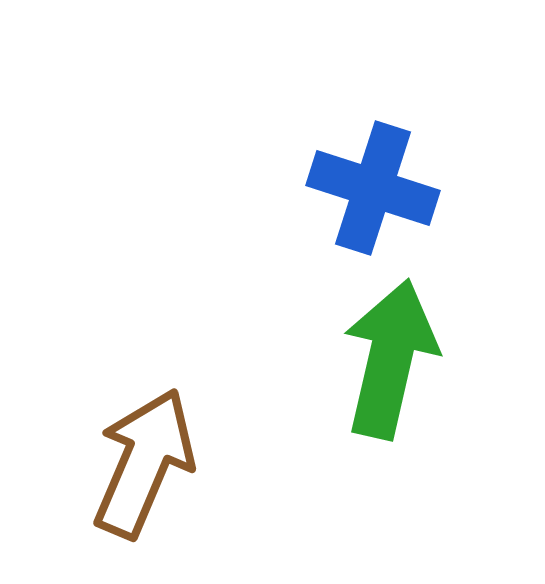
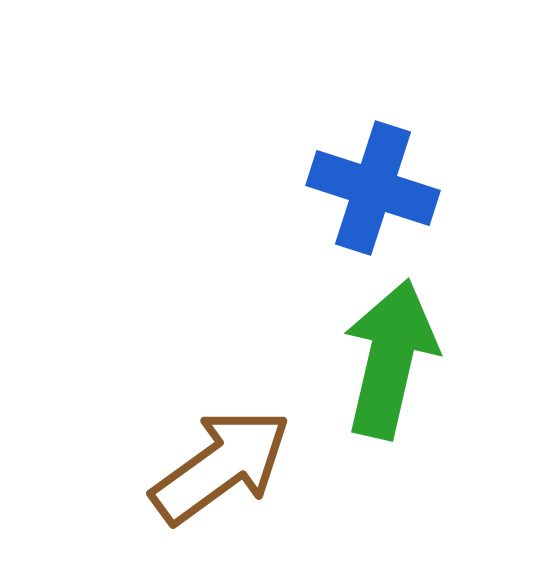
brown arrow: moved 77 px right, 3 px down; rotated 31 degrees clockwise
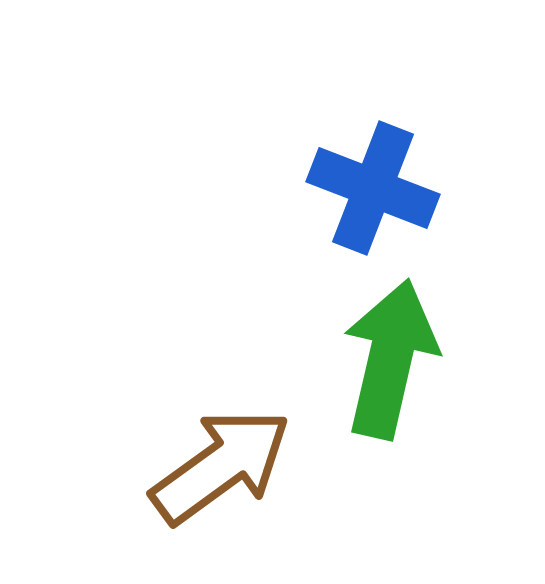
blue cross: rotated 3 degrees clockwise
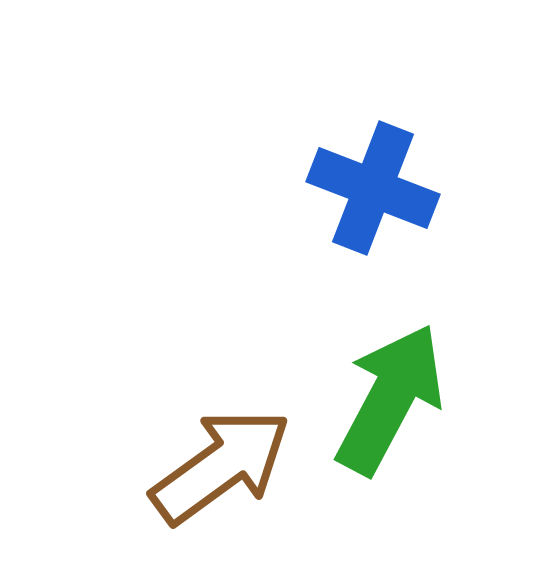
green arrow: moved 40 px down; rotated 15 degrees clockwise
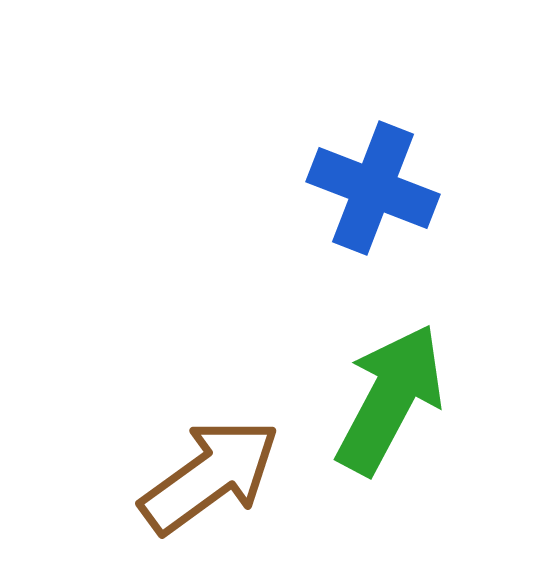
brown arrow: moved 11 px left, 10 px down
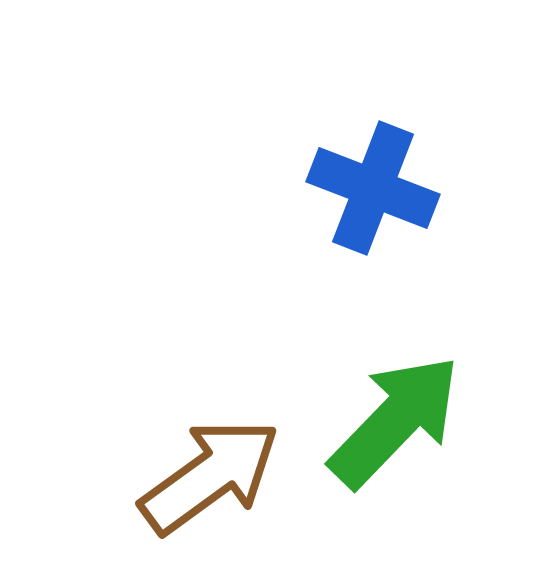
green arrow: moved 5 px right, 22 px down; rotated 16 degrees clockwise
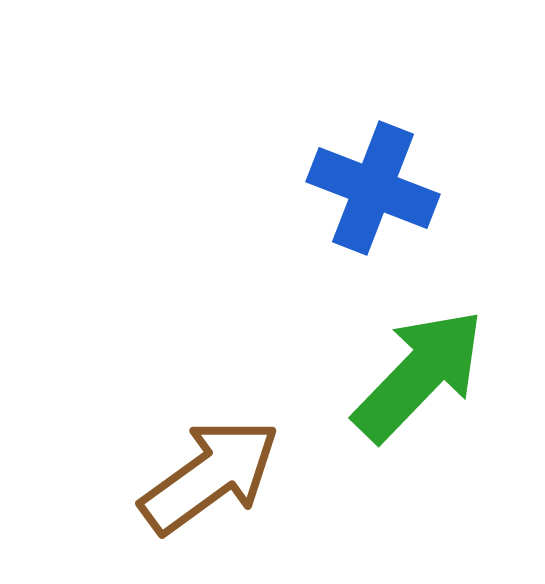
green arrow: moved 24 px right, 46 px up
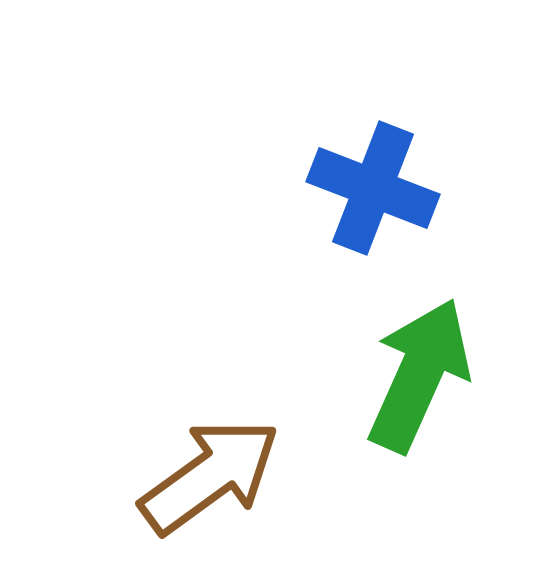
green arrow: rotated 20 degrees counterclockwise
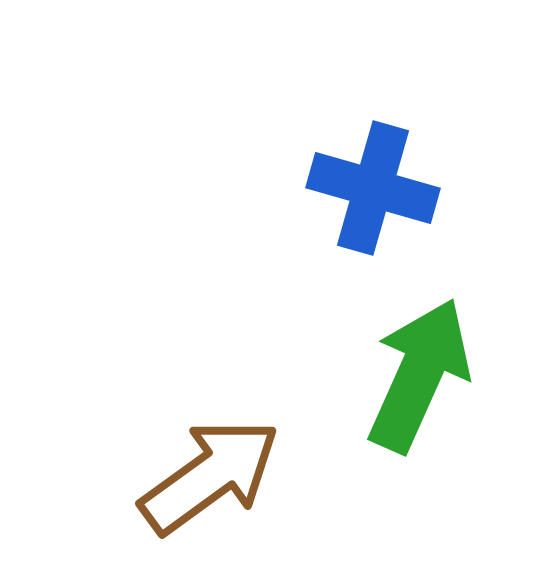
blue cross: rotated 5 degrees counterclockwise
